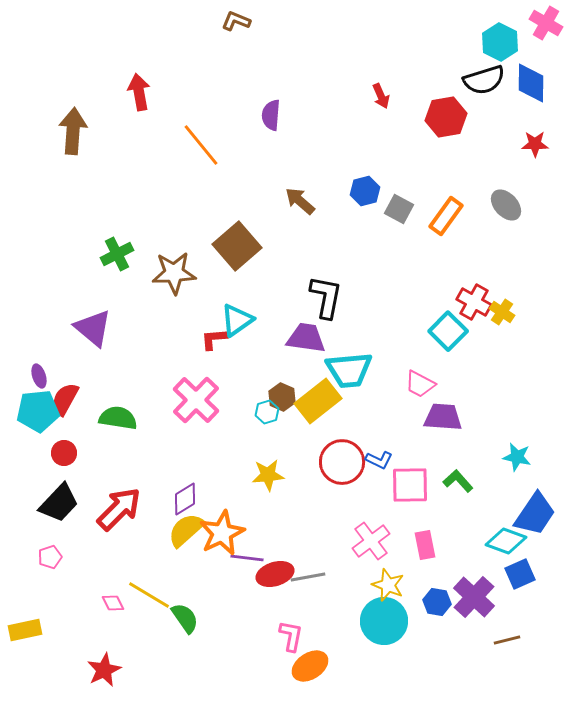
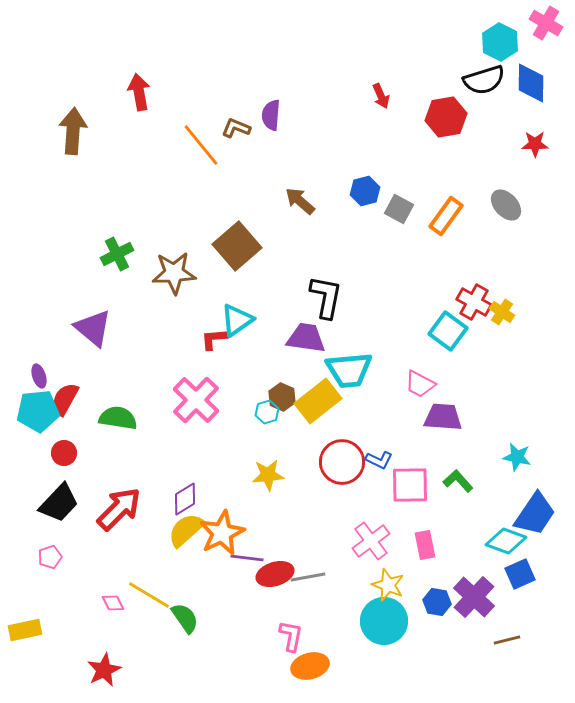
brown L-shape at (236, 21): moved 107 px down
cyan square at (448, 331): rotated 9 degrees counterclockwise
orange ellipse at (310, 666): rotated 18 degrees clockwise
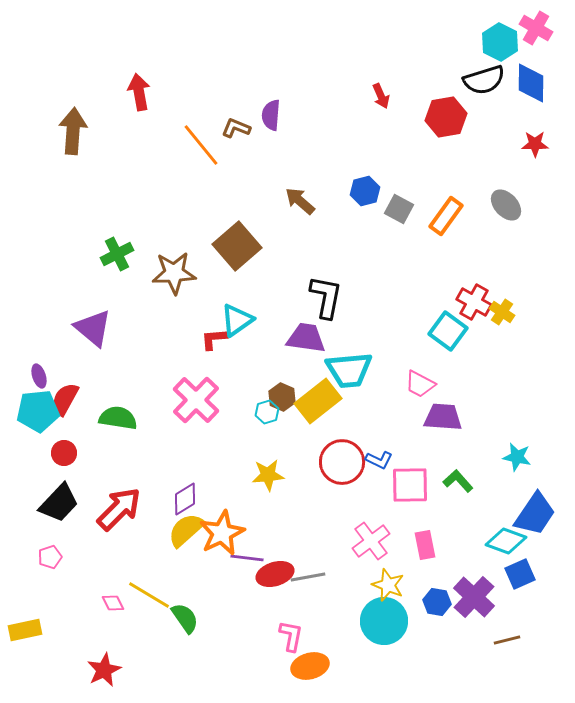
pink cross at (546, 23): moved 10 px left, 5 px down
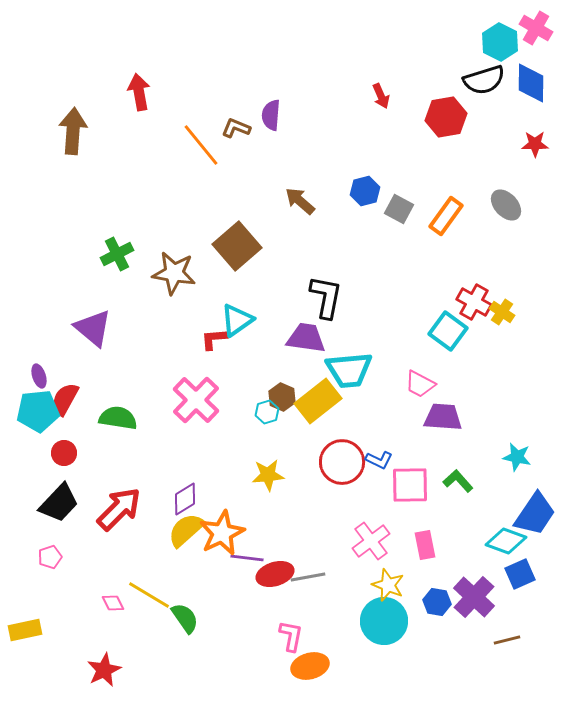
brown star at (174, 273): rotated 12 degrees clockwise
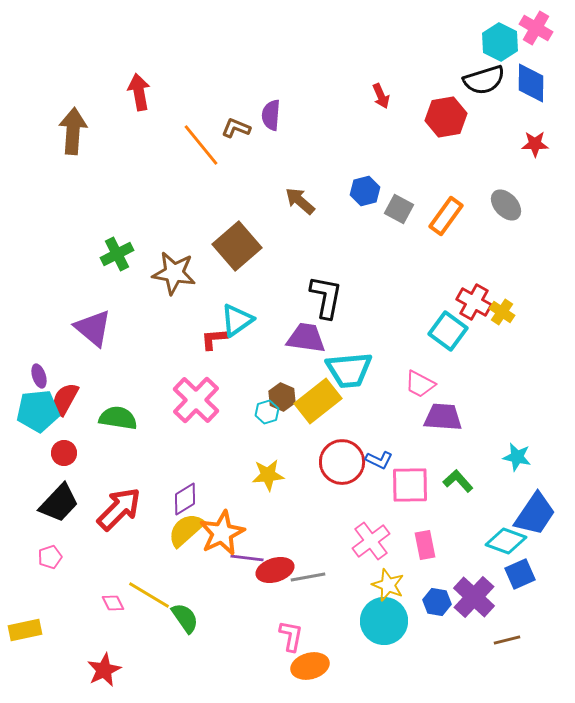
red ellipse at (275, 574): moved 4 px up
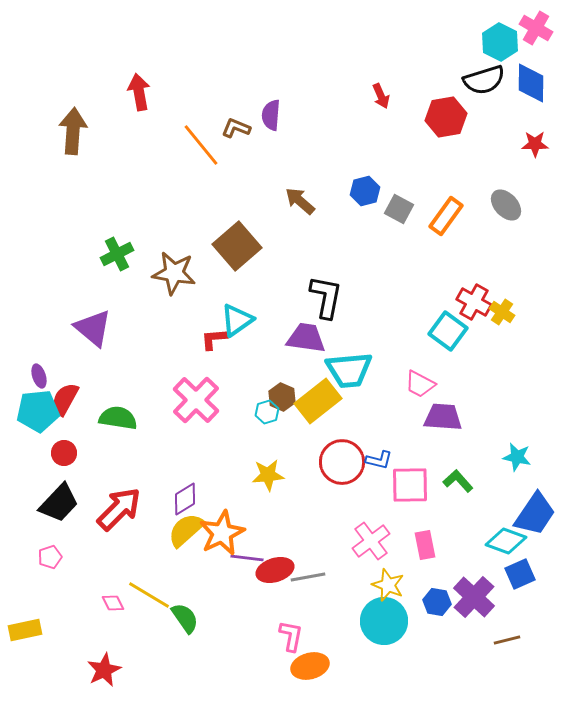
blue L-shape at (379, 460): rotated 12 degrees counterclockwise
